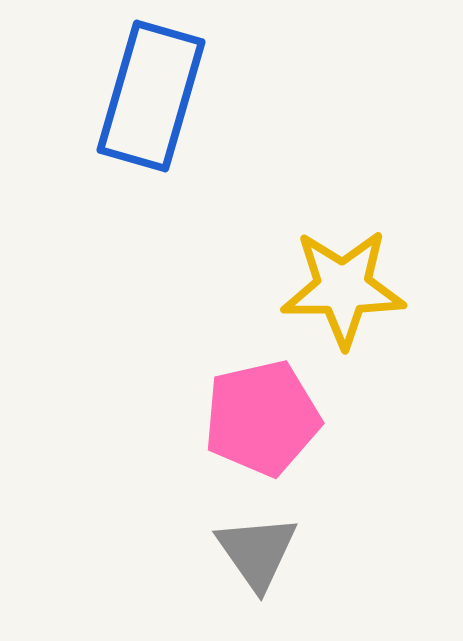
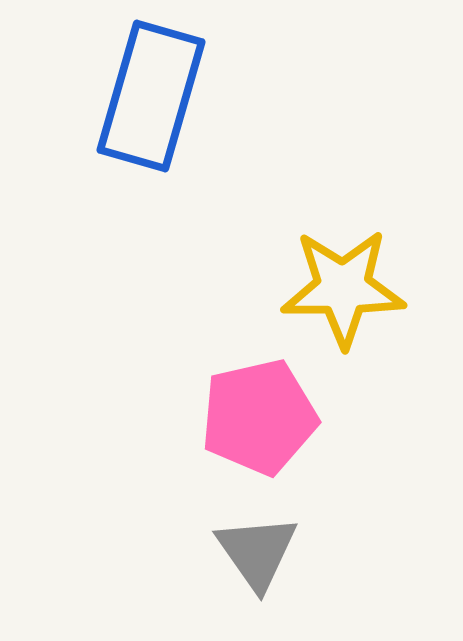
pink pentagon: moved 3 px left, 1 px up
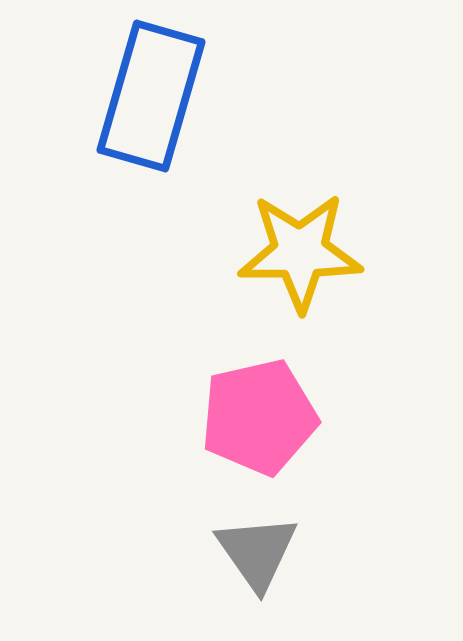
yellow star: moved 43 px left, 36 px up
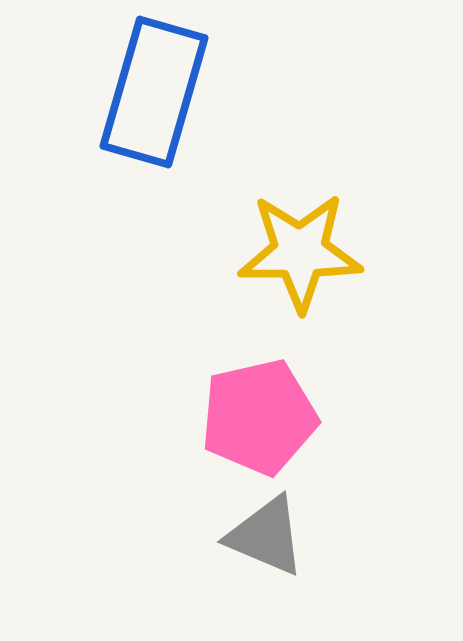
blue rectangle: moved 3 px right, 4 px up
gray triangle: moved 9 px right, 16 px up; rotated 32 degrees counterclockwise
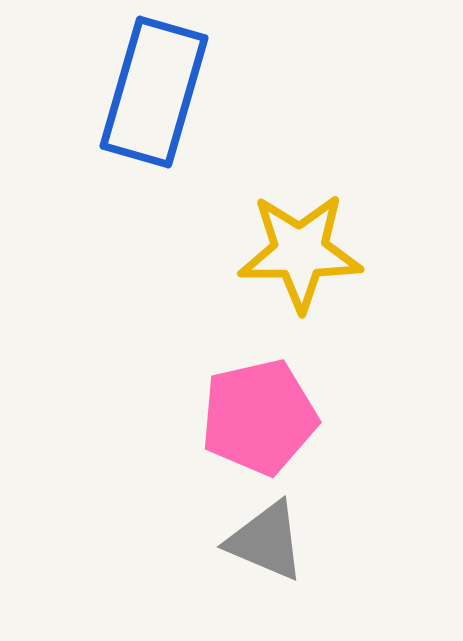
gray triangle: moved 5 px down
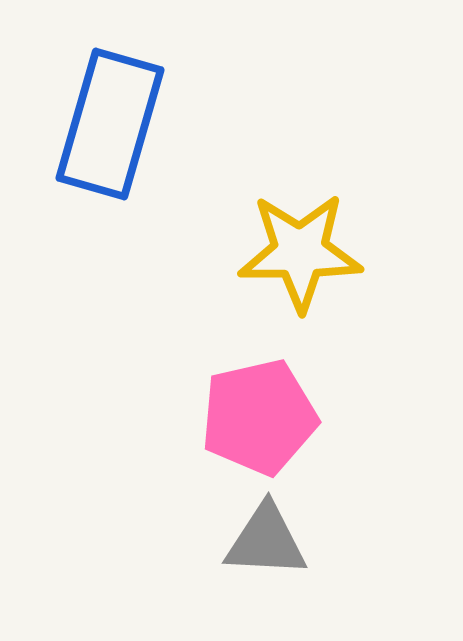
blue rectangle: moved 44 px left, 32 px down
gray triangle: rotated 20 degrees counterclockwise
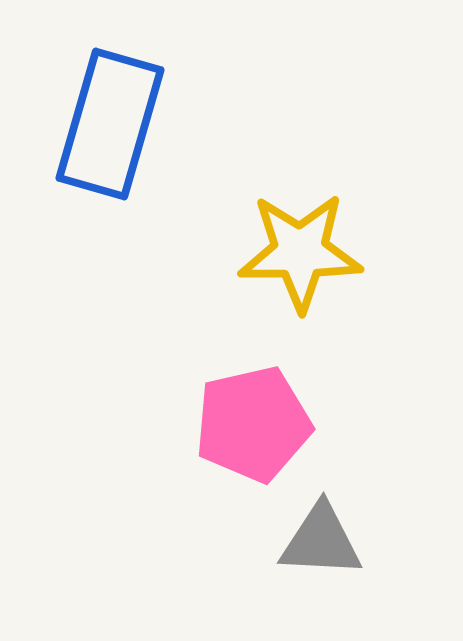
pink pentagon: moved 6 px left, 7 px down
gray triangle: moved 55 px right
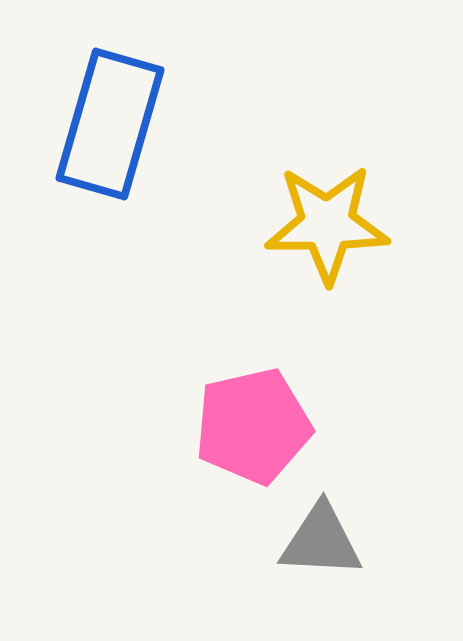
yellow star: moved 27 px right, 28 px up
pink pentagon: moved 2 px down
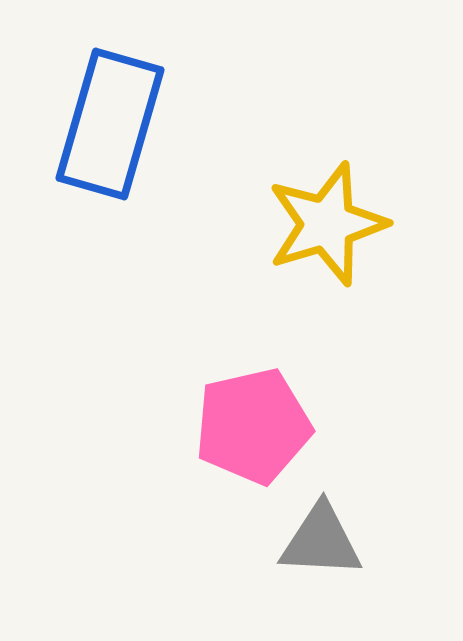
yellow star: rotated 17 degrees counterclockwise
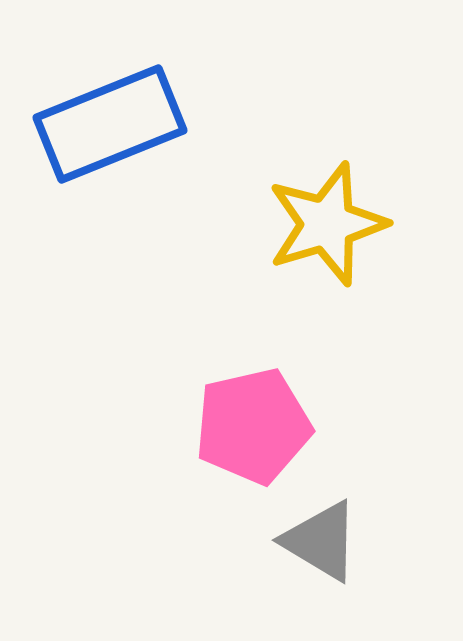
blue rectangle: rotated 52 degrees clockwise
gray triangle: rotated 28 degrees clockwise
